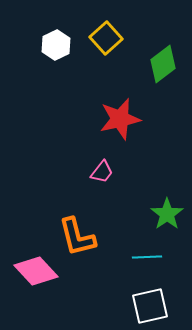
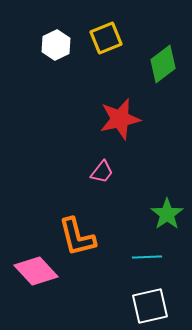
yellow square: rotated 20 degrees clockwise
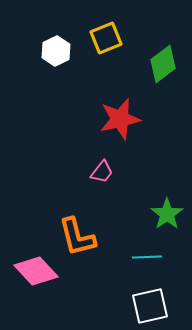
white hexagon: moved 6 px down
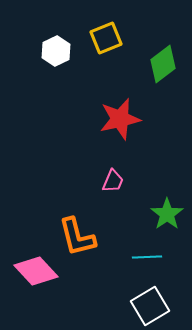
pink trapezoid: moved 11 px right, 9 px down; rotated 15 degrees counterclockwise
white square: rotated 18 degrees counterclockwise
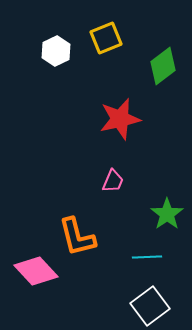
green diamond: moved 2 px down
white square: rotated 6 degrees counterclockwise
